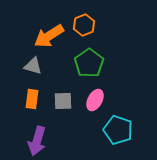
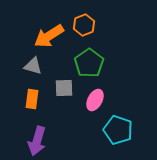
gray square: moved 1 px right, 13 px up
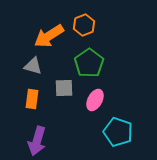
cyan pentagon: moved 2 px down
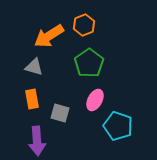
gray triangle: moved 1 px right, 1 px down
gray square: moved 4 px left, 25 px down; rotated 18 degrees clockwise
orange rectangle: rotated 18 degrees counterclockwise
cyan pentagon: moved 6 px up
purple arrow: rotated 20 degrees counterclockwise
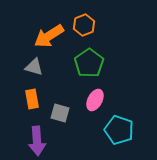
cyan pentagon: moved 1 px right, 4 px down
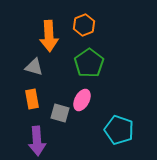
orange arrow: rotated 60 degrees counterclockwise
pink ellipse: moved 13 px left
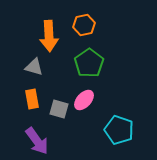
orange hexagon: rotated 10 degrees clockwise
pink ellipse: moved 2 px right; rotated 15 degrees clockwise
gray square: moved 1 px left, 4 px up
purple arrow: rotated 32 degrees counterclockwise
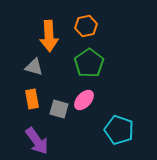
orange hexagon: moved 2 px right, 1 px down
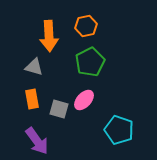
green pentagon: moved 1 px right, 1 px up; rotated 8 degrees clockwise
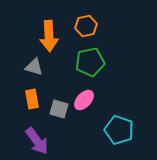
green pentagon: rotated 16 degrees clockwise
